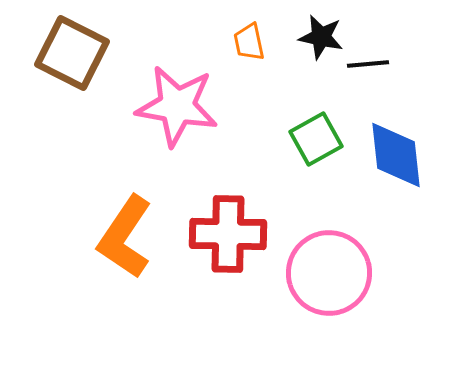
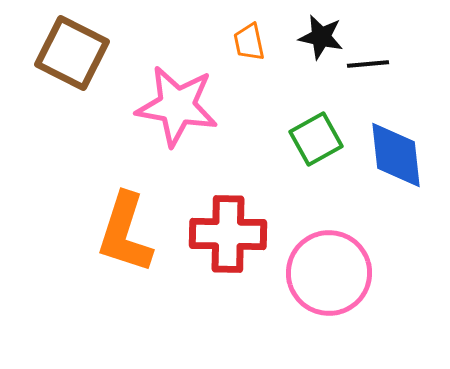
orange L-shape: moved 4 px up; rotated 16 degrees counterclockwise
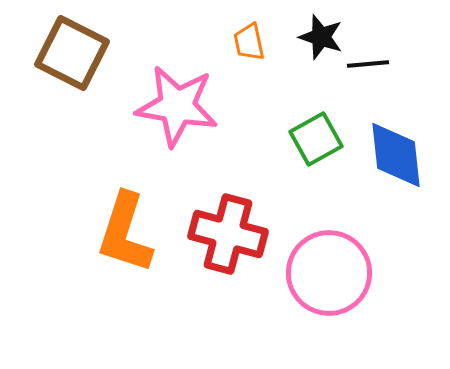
black star: rotated 6 degrees clockwise
red cross: rotated 14 degrees clockwise
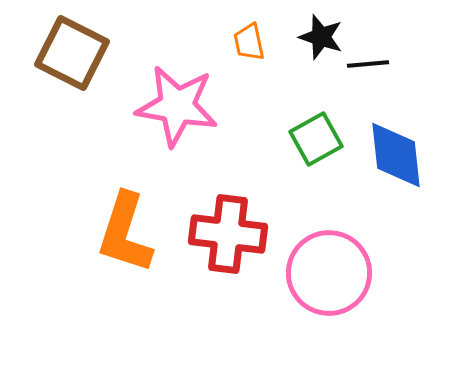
red cross: rotated 8 degrees counterclockwise
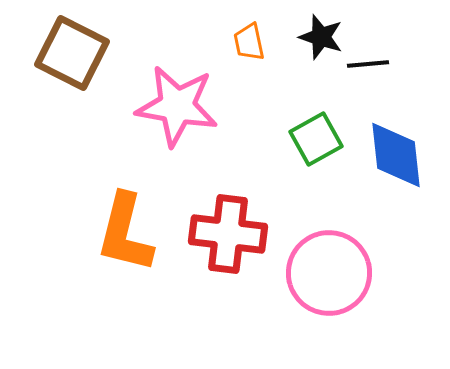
orange L-shape: rotated 4 degrees counterclockwise
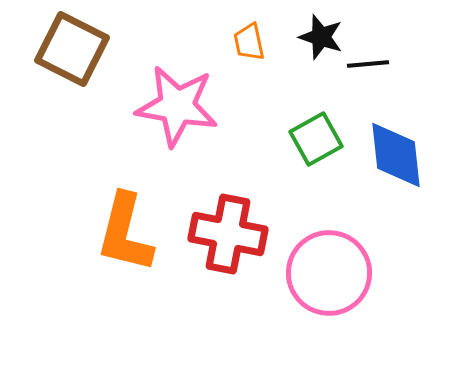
brown square: moved 4 px up
red cross: rotated 4 degrees clockwise
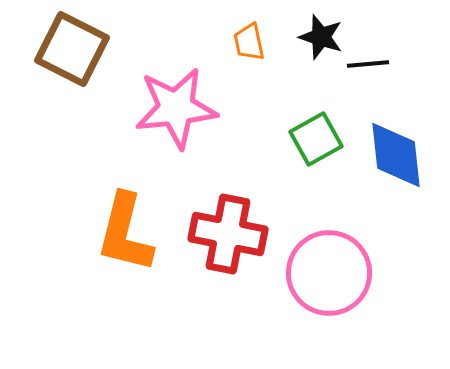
pink star: moved 1 px left, 2 px down; rotated 16 degrees counterclockwise
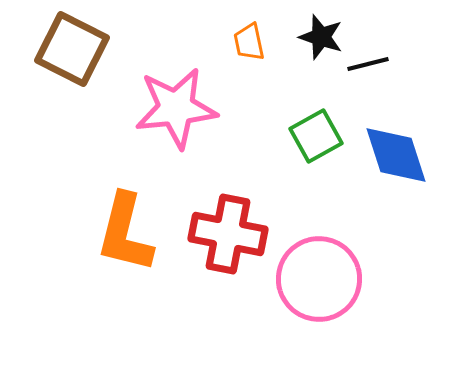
black line: rotated 9 degrees counterclockwise
green square: moved 3 px up
blue diamond: rotated 12 degrees counterclockwise
pink circle: moved 10 px left, 6 px down
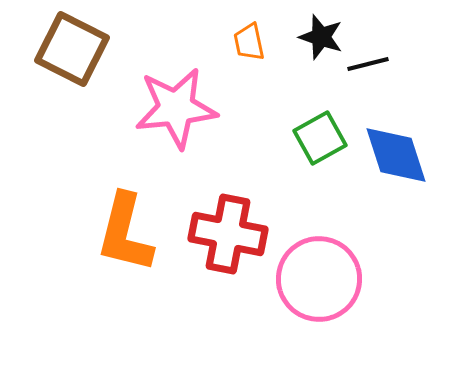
green square: moved 4 px right, 2 px down
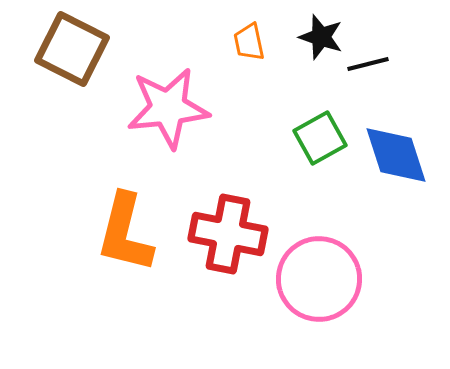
pink star: moved 8 px left
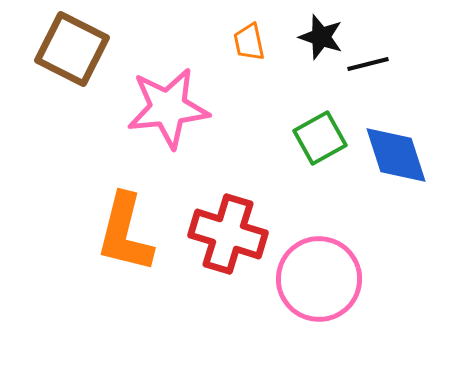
red cross: rotated 6 degrees clockwise
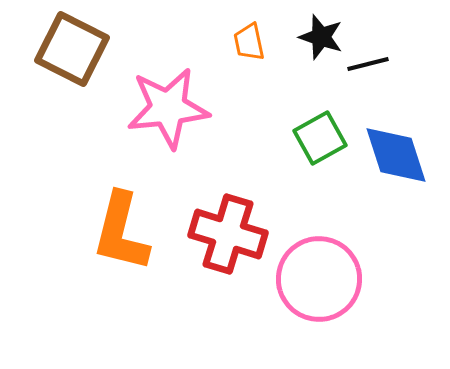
orange L-shape: moved 4 px left, 1 px up
